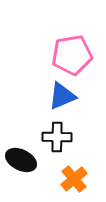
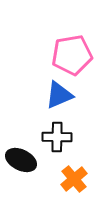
blue triangle: moved 3 px left, 1 px up
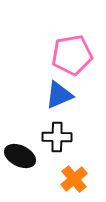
black ellipse: moved 1 px left, 4 px up
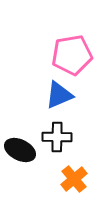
black ellipse: moved 6 px up
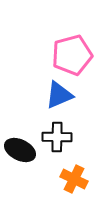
pink pentagon: rotated 6 degrees counterclockwise
orange cross: rotated 24 degrees counterclockwise
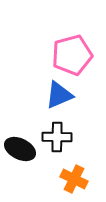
black ellipse: moved 1 px up
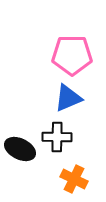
pink pentagon: rotated 15 degrees clockwise
blue triangle: moved 9 px right, 3 px down
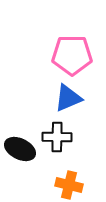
orange cross: moved 5 px left, 6 px down; rotated 12 degrees counterclockwise
